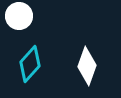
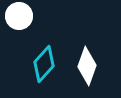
cyan diamond: moved 14 px right
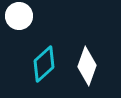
cyan diamond: rotated 6 degrees clockwise
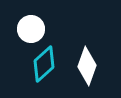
white circle: moved 12 px right, 13 px down
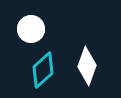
cyan diamond: moved 1 px left, 6 px down
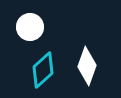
white circle: moved 1 px left, 2 px up
